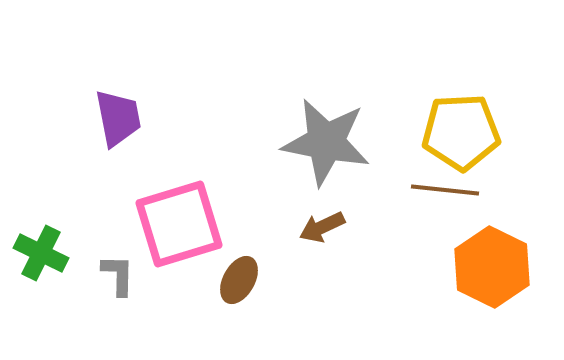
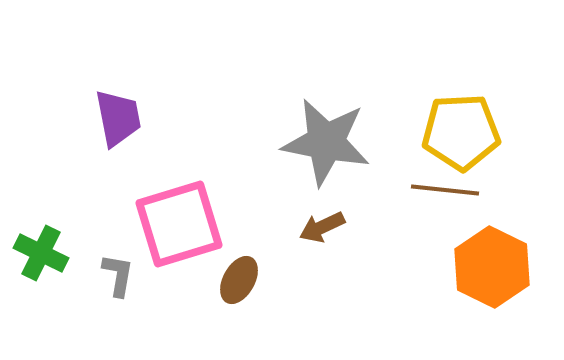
gray L-shape: rotated 9 degrees clockwise
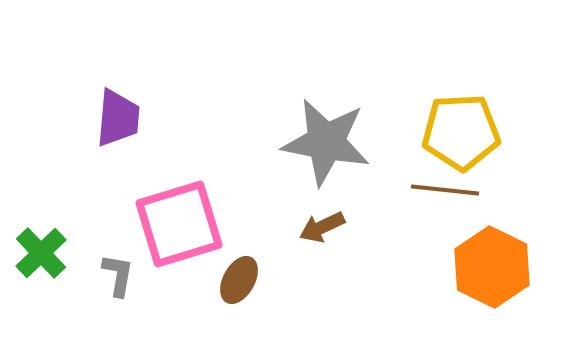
purple trapezoid: rotated 16 degrees clockwise
green cross: rotated 20 degrees clockwise
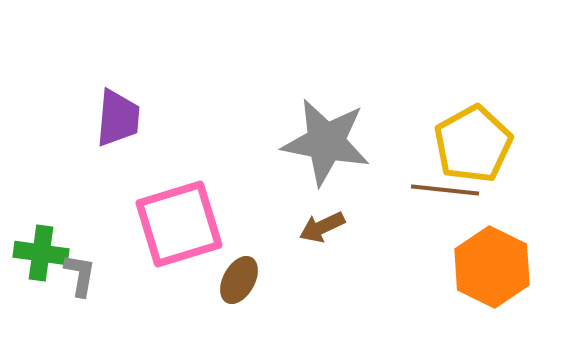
yellow pentagon: moved 12 px right, 12 px down; rotated 26 degrees counterclockwise
green cross: rotated 38 degrees counterclockwise
gray L-shape: moved 38 px left
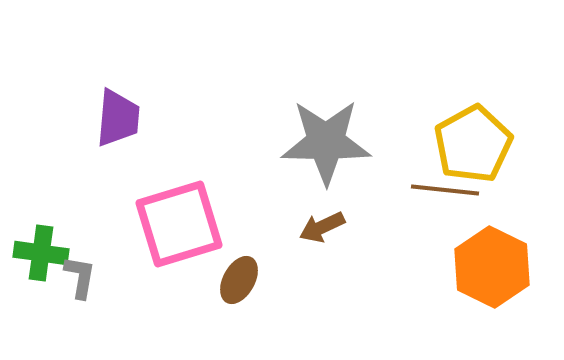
gray star: rotated 10 degrees counterclockwise
gray L-shape: moved 2 px down
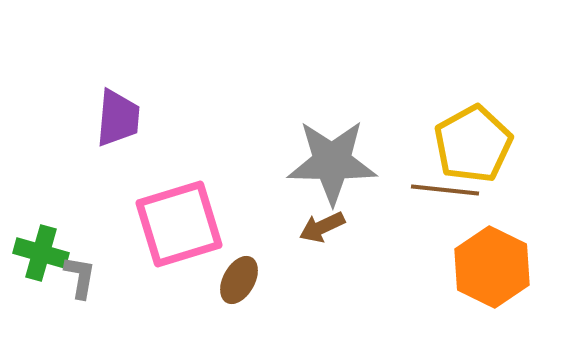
gray star: moved 6 px right, 20 px down
green cross: rotated 8 degrees clockwise
